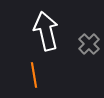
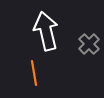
orange line: moved 2 px up
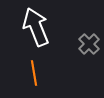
white arrow: moved 10 px left, 4 px up; rotated 9 degrees counterclockwise
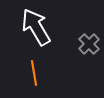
white arrow: rotated 9 degrees counterclockwise
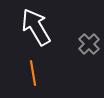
orange line: moved 1 px left
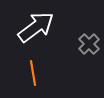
white arrow: rotated 84 degrees clockwise
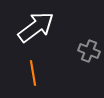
gray cross: moved 7 px down; rotated 25 degrees counterclockwise
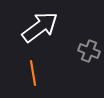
white arrow: moved 4 px right
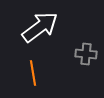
gray cross: moved 3 px left, 3 px down; rotated 15 degrees counterclockwise
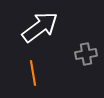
gray cross: rotated 15 degrees counterclockwise
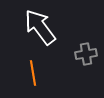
white arrow: rotated 90 degrees counterclockwise
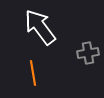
gray cross: moved 2 px right, 1 px up
